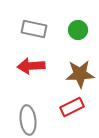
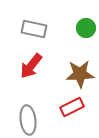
green circle: moved 8 px right, 2 px up
red arrow: rotated 48 degrees counterclockwise
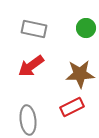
red arrow: rotated 16 degrees clockwise
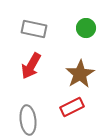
red arrow: rotated 24 degrees counterclockwise
brown star: rotated 28 degrees counterclockwise
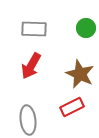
gray rectangle: rotated 10 degrees counterclockwise
brown star: rotated 16 degrees counterclockwise
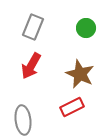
gray rectangle: moved 1 px left, 2 px up; rotated 70 degrees counterclockwise
gray ellipse: moved 5 px left
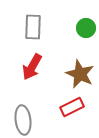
gray rectangle: rotated 20 degrees counterclockwise
red arrow: moved 1 px right, 1 px down
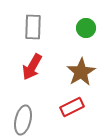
brown star: moved 1 px right, 2 px up; rotated 16 degrees clockwise
gray ellipse: rotated 20 degrees clockwise
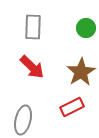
red arrow: rotated 76 degrees counterclockwise
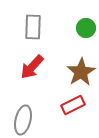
red arrow: rotated 88 degrees clockwise
red rectangle: moved 1 px right, 2 px up
